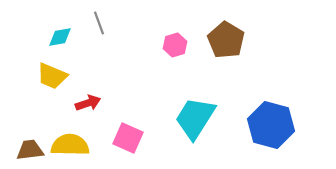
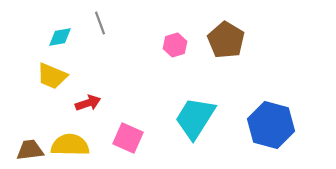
gray line: moved 1 px right
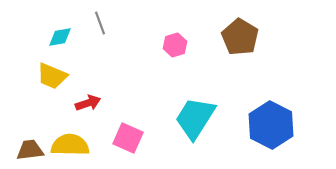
brown pentagon: moved 14 px right, 3 px up
blue hexagon: rotated 12 degrees clockwise
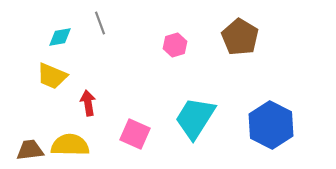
red arrow: rotated 80 degrees counterclockwise
pink square: moved 7 px right, 4 px up
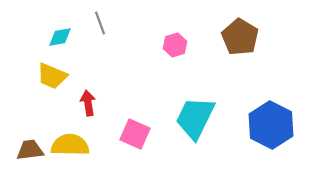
cyan trapezoid: rotated 6 degrees counterclockwise
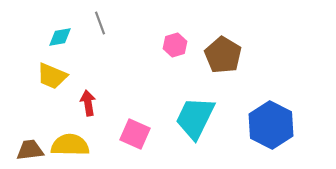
brown pentagon: moved 17 px left, 18 px down
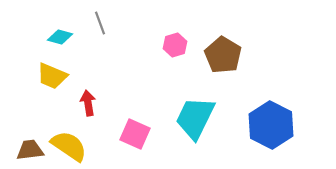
cyan diamond: rotated 25 degrees clockwise
yellow semicircle: moved 1 px left, 1 px down; rotated 33 degrees clockwise
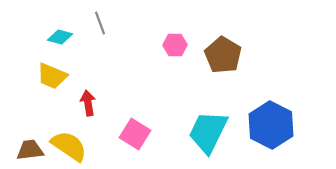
pink hexagon: rotated 15 degrees clockwise
cyan trapezoid: moved 13 px right, 14 px down
pink square: rotated 8 degrees clockwise
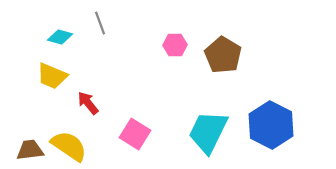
red arrow: rotated 30 degrees counterclockwise
